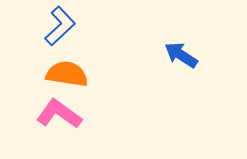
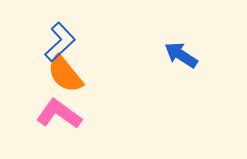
blue L-shape: moved 16 px down
orange semicircle: moved 2 px left; rotated 138 degrees counterclockwise
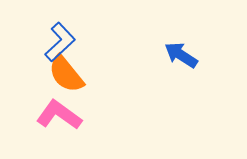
orange semicircle: moved 1 px right
pink L-shape: moved 1 px down
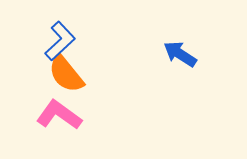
blue L-shape: moved 1 px up
blue arrow: moved 1 px left, 1 px up
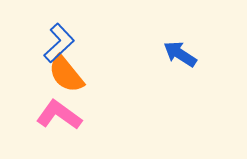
blue L-shape: moved 1 px left, 2 px down
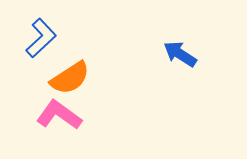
blue L-shape: moved 18 px left, 5 px up
orange semicircle: moved 4 px right, 4 px down; rotated 84 degrees counterclockwise
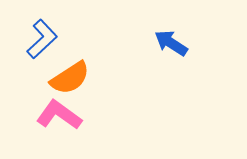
blue L-shape: moved 1 px right, 1 px down
blue arrow: moved 9 px left, 11 px up
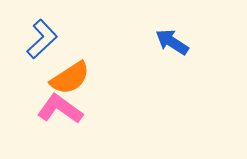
blue arrow: moved 1 px right, 1 px up
pink L-shape: moved 1 px right, 6 px up
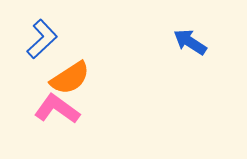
blue arrow: moved 18 px right
pink L-shape: moved 3 px left
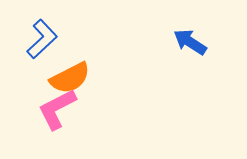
orange semicircle: rotated 6 degrees clockwise
pink L-shape: rotated 63 degrees counterclockwise
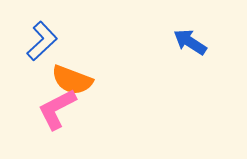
blue L-shape: moved 2 px down
orange semicircle: moved 2 px right, 2 px down; rotated 48 degrees clockwise
